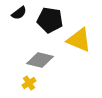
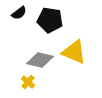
yellow triangle: moved 5 px left, 12 px down
yellow cross: moved 1 px left, 1 px up; rotated 16 degrees counterclockwise
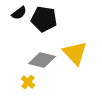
black pentagon: moved 6 px left, 1 px up
yellow triangle: moved 1 px right, 1 px down; rotated 24 degrees clockwise
gray diamond: moved 2 px right
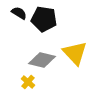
black semicircle: rotated 112 degrees counterclockwise
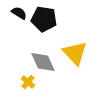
gray diamond: moved 1 px right, 2 px down; rotated 52 degrees clockwise
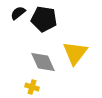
black semicircle: moved 1 px left; rotated 70 degrees counterclockwise
yellow triangle: rotated 20 degrees clockwise
yellow cross: moved 4 px right, 5 px down; rotated 24 degrees counterclockwise
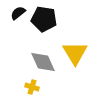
yellow triangle: rotated 8 degrees counterclockwise
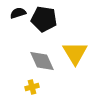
black semicircle: rotated 21 degrees clockwise
gray diamond: moved 1 px left, 1 px up
yellow cross: rotated 32 degrees counterclockwise
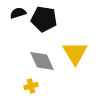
yellow cross: moved 1 px left, 1 px up
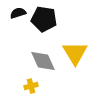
gray diamond: moved 1 px right
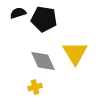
yellow cross: moved 4 px right, 1 px down
